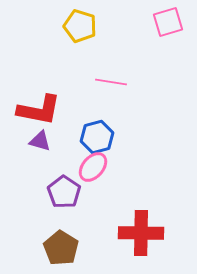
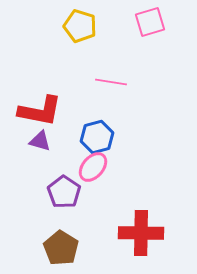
pink square: moved 18 px left
red L-shape: moved 1 px right, 1 px down
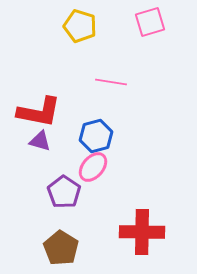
red L-shape: moved 1 px left, 1 px down
blue hexagon: moved 1 px left, 1 px up
red cross: moved 1 px right, 1 px up
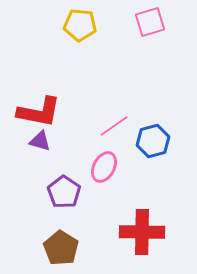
yellow pentagon: moved 1 px up; rotated 12 degrees counterclockwise
pink line: moved 3 px right, 44 px down; rotated 44 degrees counterclockwise
blue hexagon: moved 57 px right, 5 px down
pink ellipse: moved 11 px right; rotated 12 degrees counterclockwise
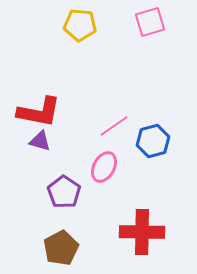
brown pentagon: rotated 12 degrees clockwise
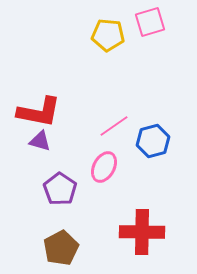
yellow pentagon: moved 28 px right, 10 px down
purple pentagon: moved 4 px left, 3 px up
